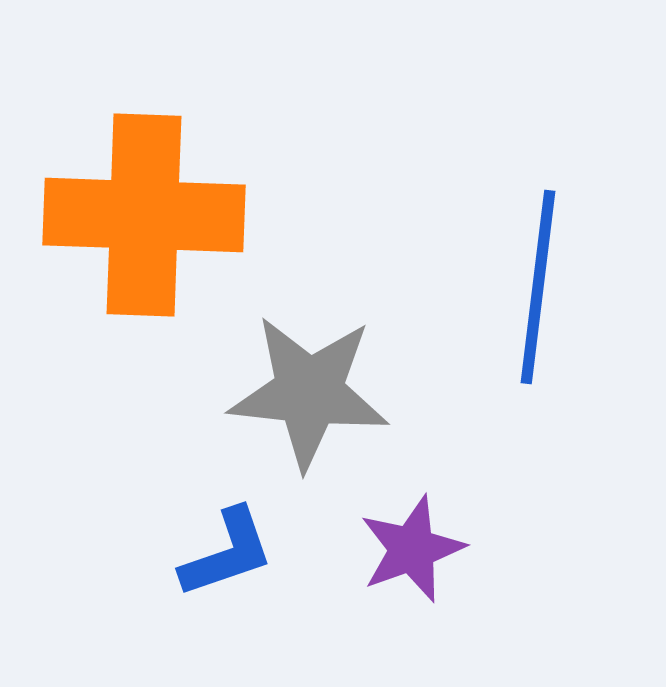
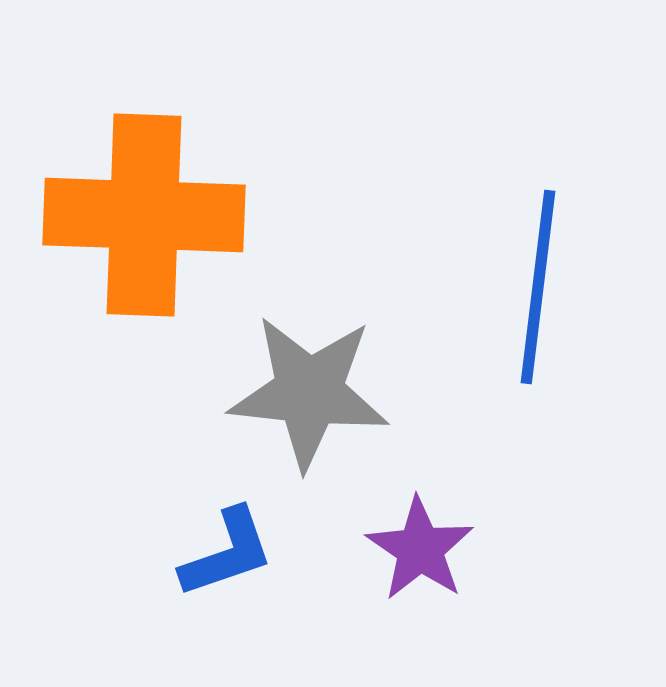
purple star: moved 8 px right; rotated 18 degrees counterclockwise
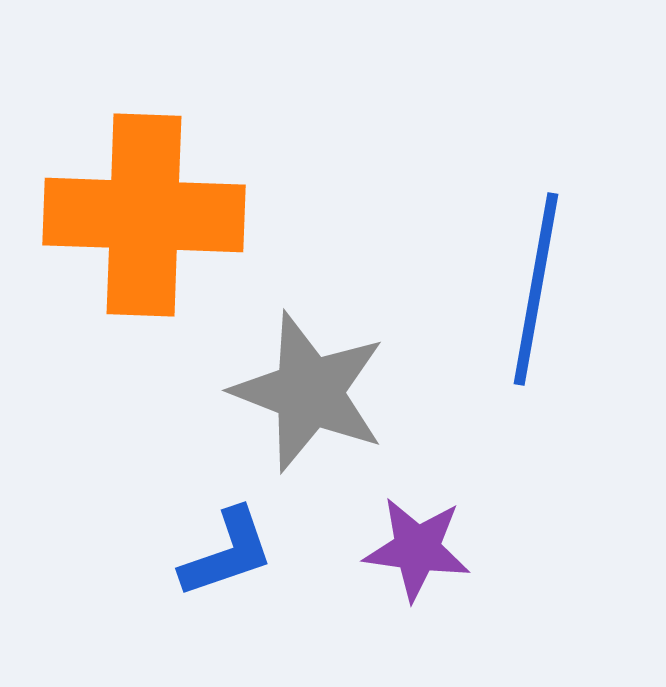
blue line: moved 2 px left, 2 px down; rotated 3 degrees clockwise
gray star: rotated 15 degrees clockwise
purple star: moved 3 px left; rotated 26 degrees counterclockwise
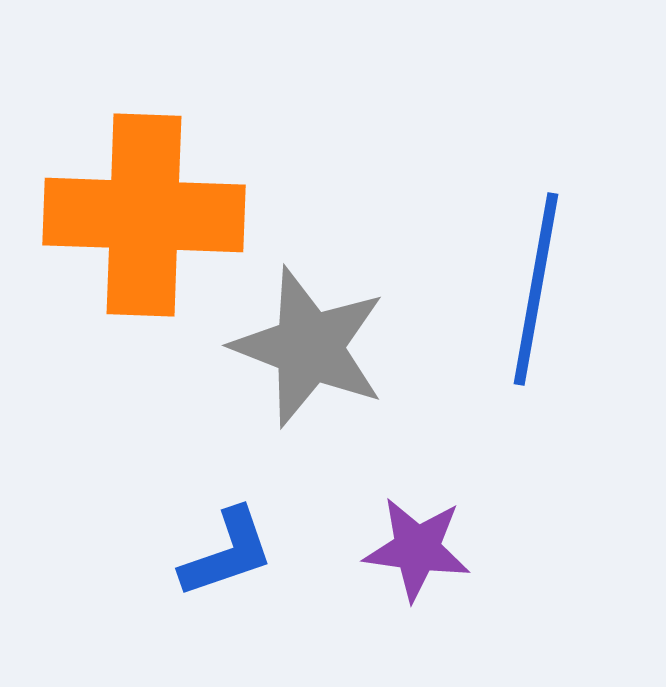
gray star: moved 45 px up
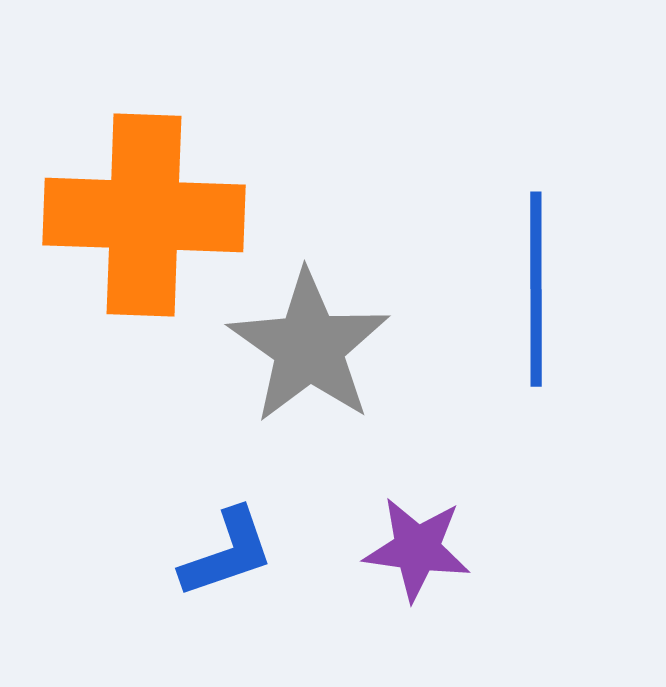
blue line: rotated 10 degrees counterclockwise
gray star: rotated 14 degrees clockwise
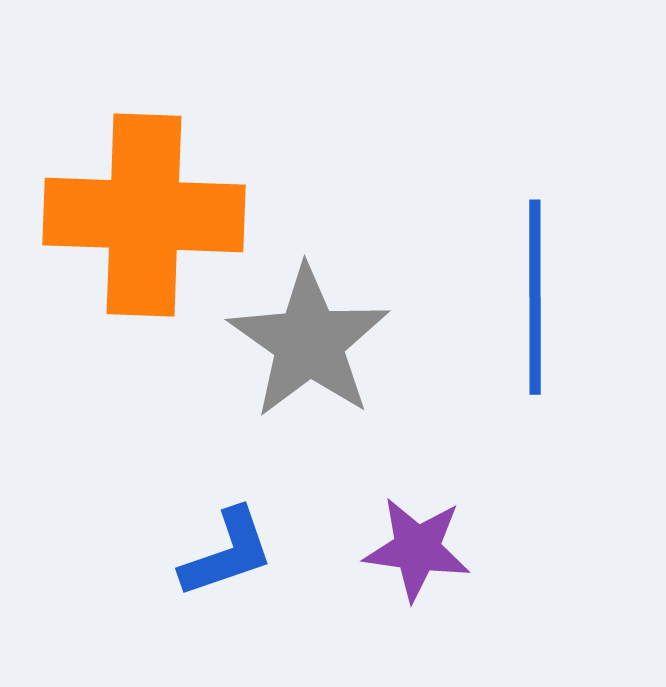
blue line: moved 1 px left, 8 px down
gray star: moved 5 px up
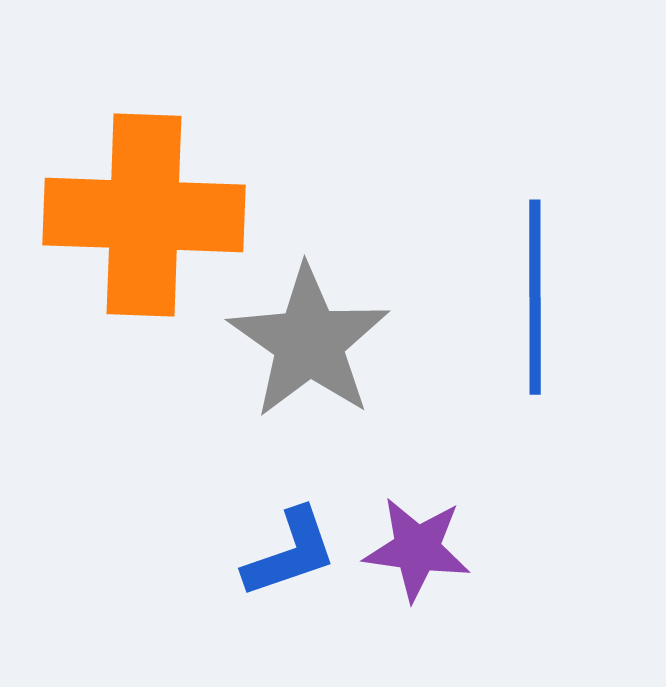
blue L-shape: moved 63 px right
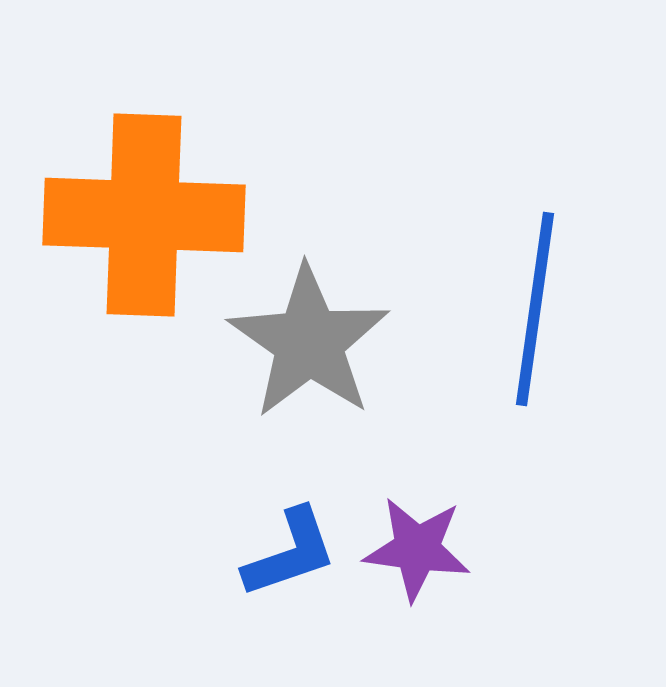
blue line: moved 12 px down; rotated 8 degrees clockwise
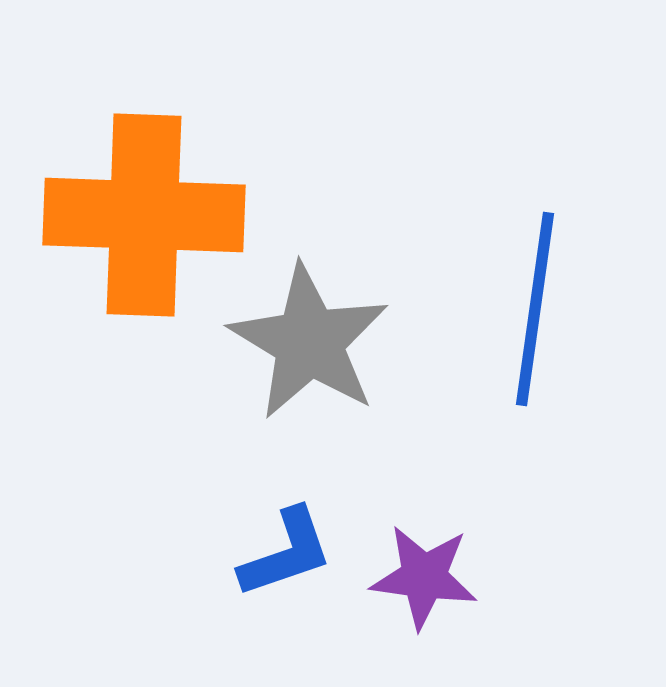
gray star: rotated 4 degrees counterclockwise
purple star: moved 7 px right, 28 px down
blue L-shape: moved 4 px left
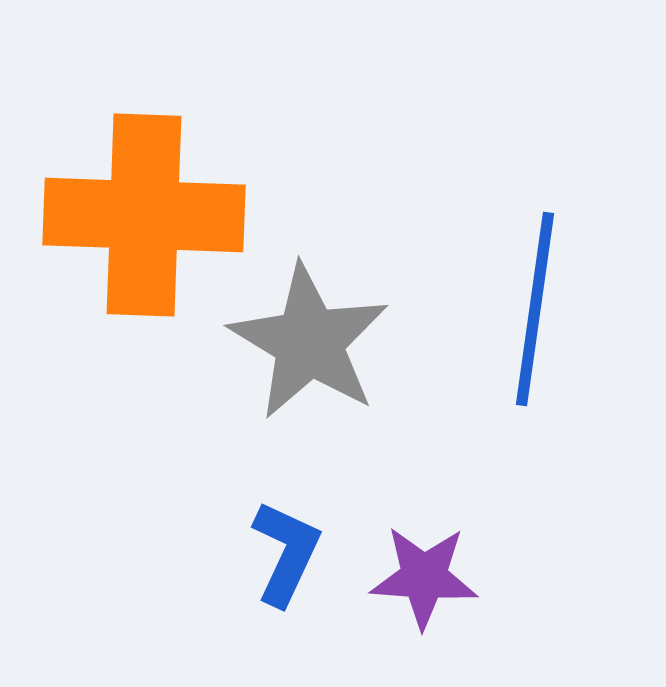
blue L-shape: rotated 46 degrees counterclockwise
purple star: rotated 4 degrees counterclockwise
